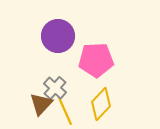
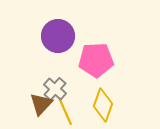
gray cross: moved 1 px down
yellow diamond: moved 2 px right, 1 px down; rotated 24 degrees counterclockwise
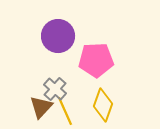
brown triangle: moved 3 px down
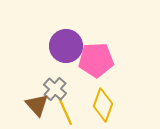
purple circle: moved 8 px right, 10 px down
brown triangle: moved 4 px left, 2 px up; rotated 25 degrees counterclockwise
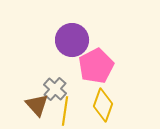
purple circle: moved 6 px right, 6 px up
pink pentagon: moved 6 px down; rotated 24 degrees counterclockwise
yellow line: rotated 32 degrees clockwise
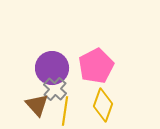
purple circle: moved 20 px left, 28 px down
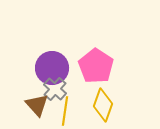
pink pentagon: rotated 12 degrees counterclockwise
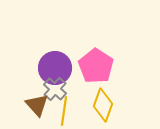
purple circle: moved 3 px right
yellow line: moved 1 px left
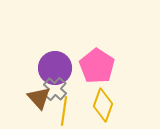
pink pentagon: moved 1 px right
brown triangle: moved 2 px right, 7 px up
